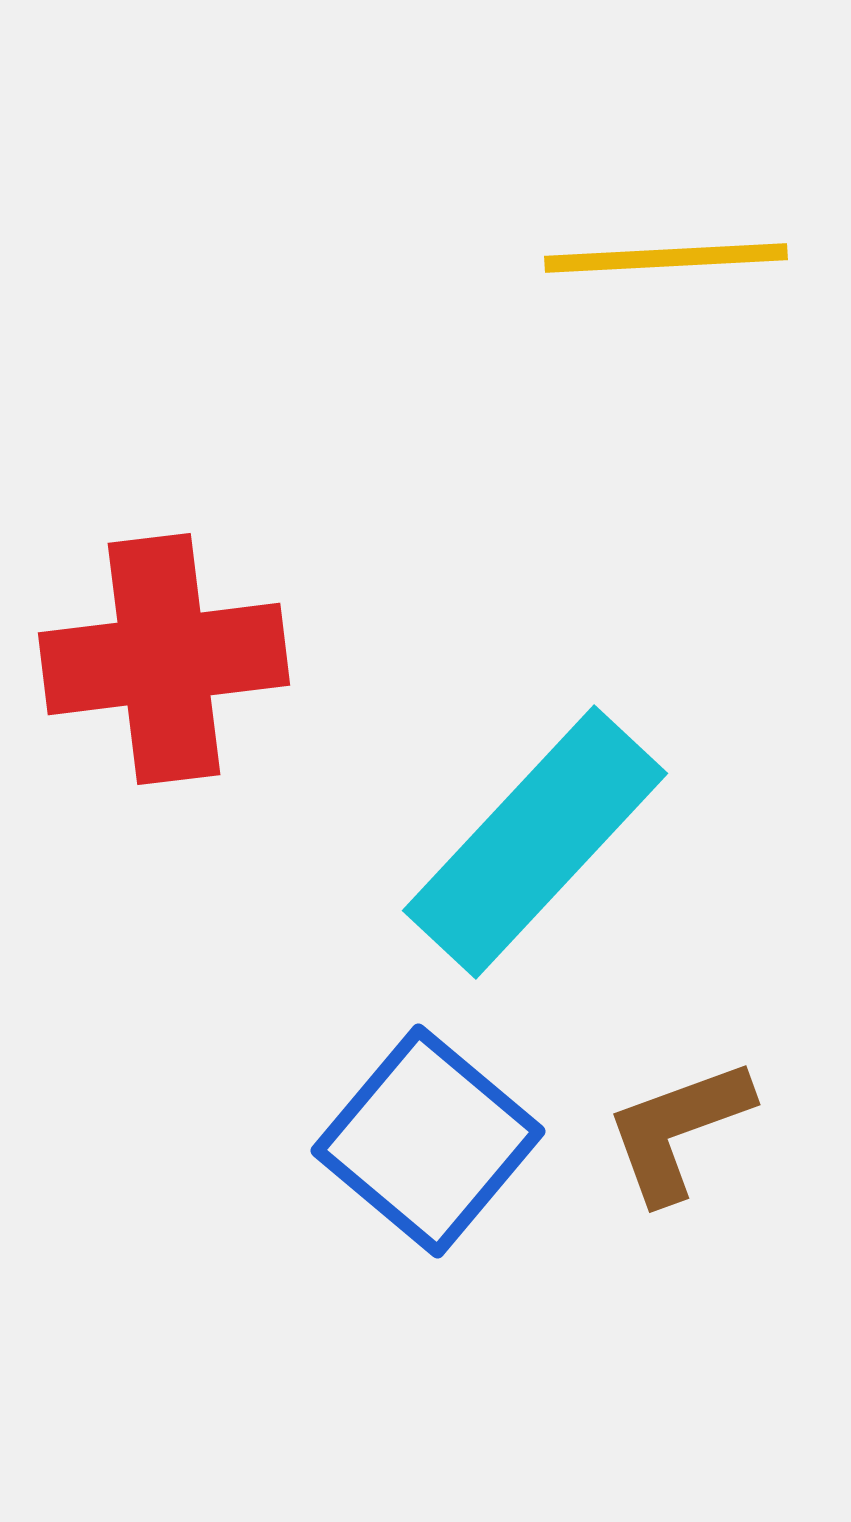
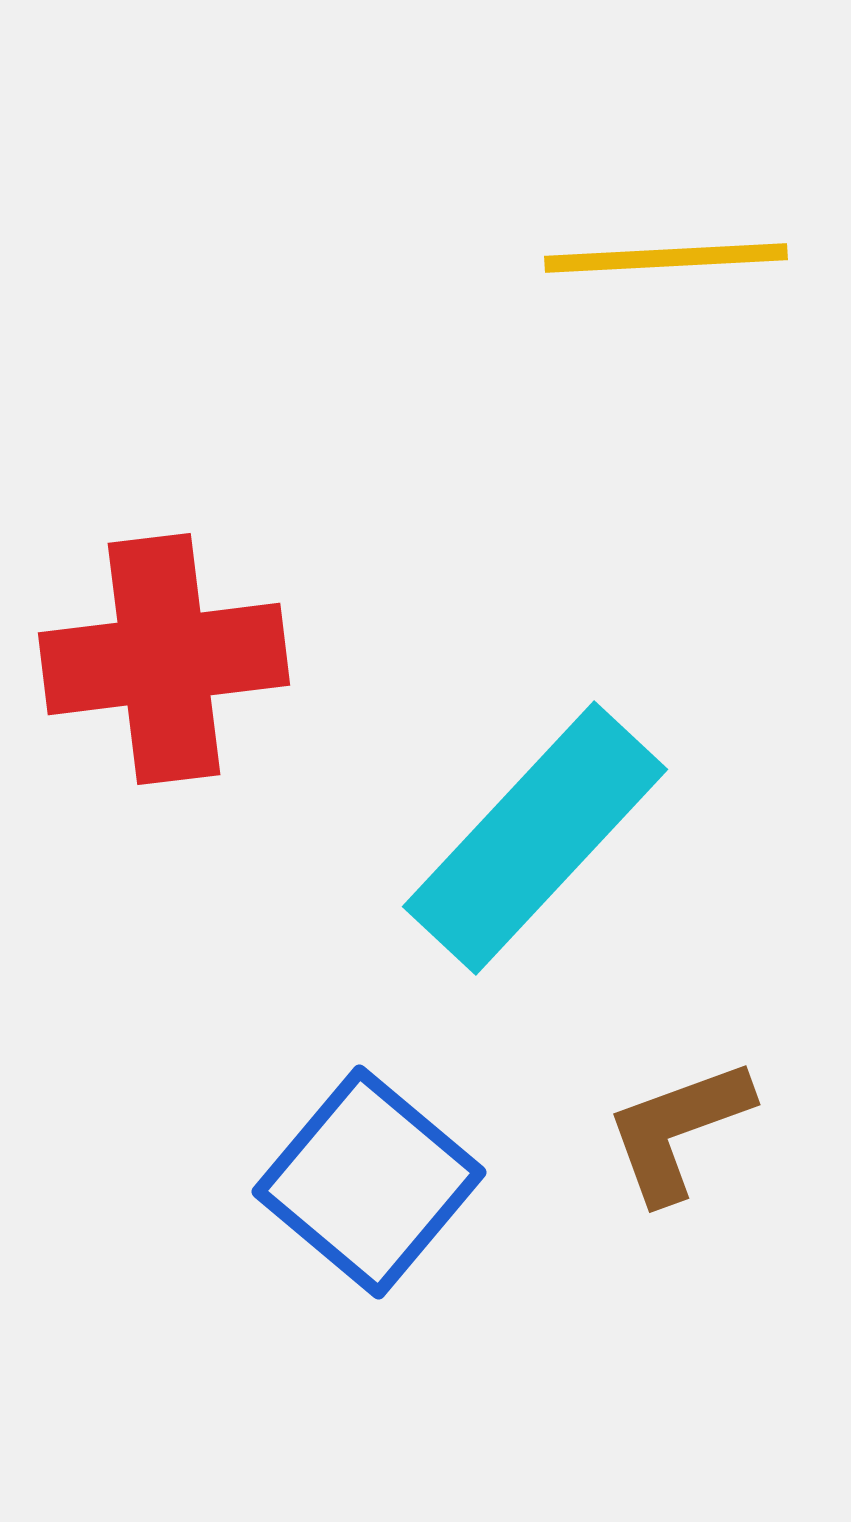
cyan rectangle: moved 4 px up
blue square: moved 59 px left, 41 px down
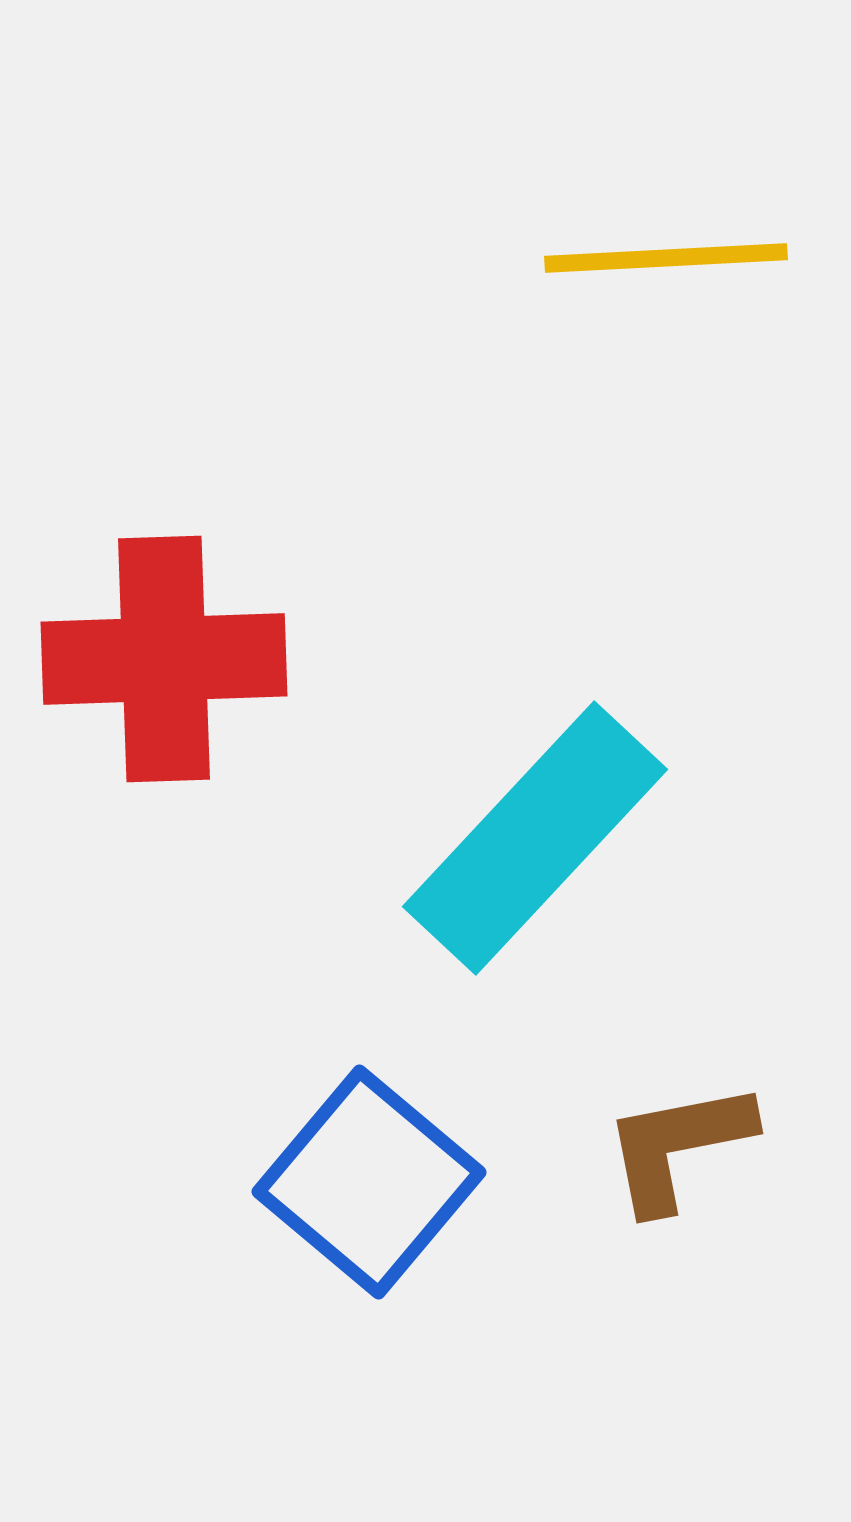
red cross: rotated 5 degrees clockwise
brown L-shape: moved 16 px down; rotated 9 degrees clockwise
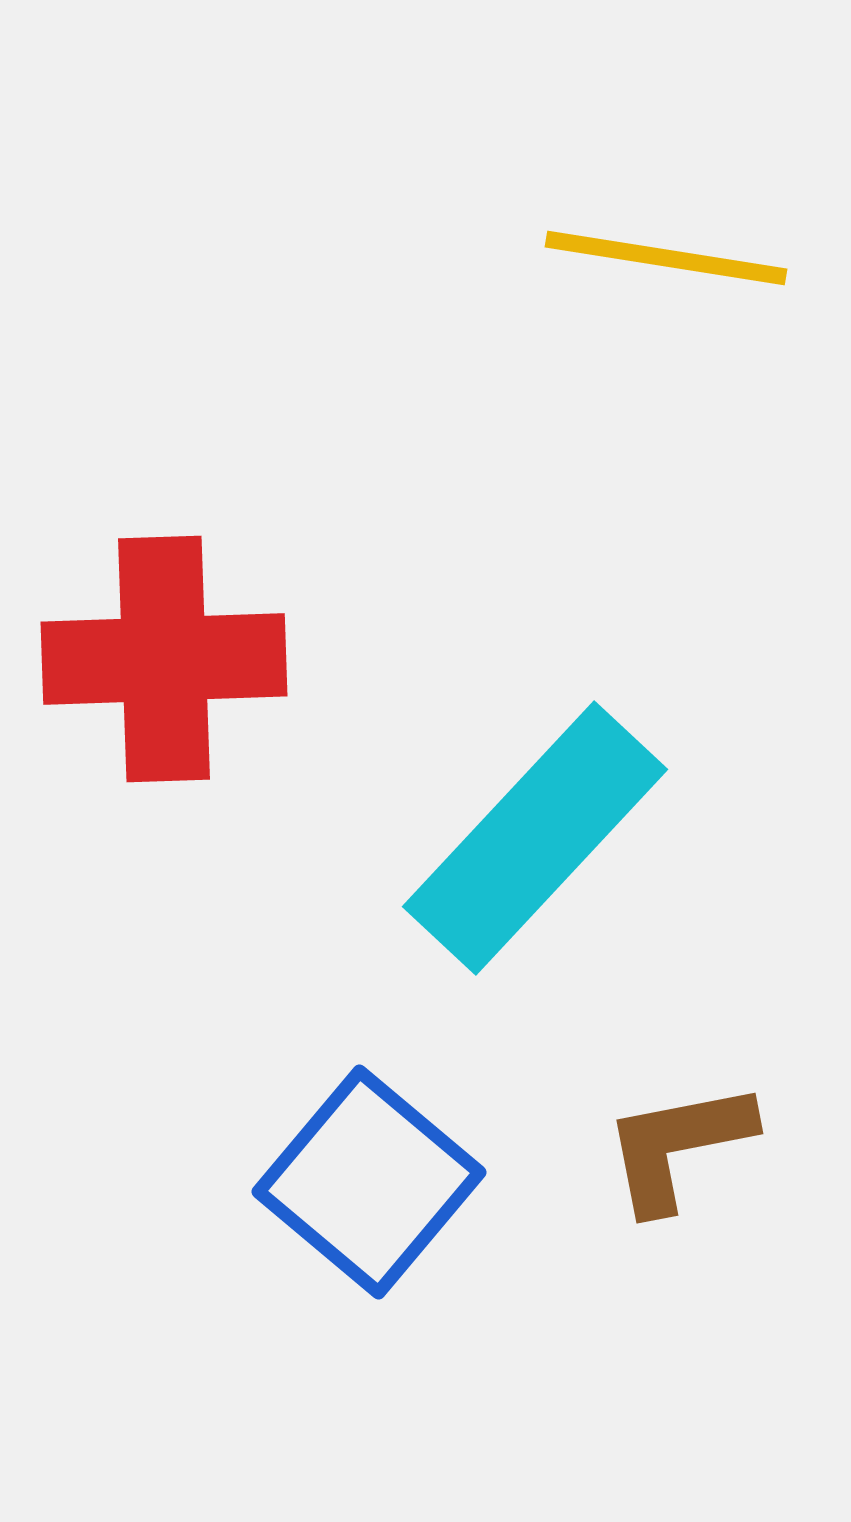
yellow line: rotated 12 degrees clockwise
